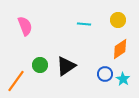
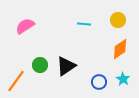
pink semicircle: rotated 102 degrees counterclockwise
blue circle: moved 6 px left, 8 px down
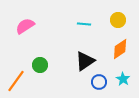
black triangle: moved 19 px right, 5 px up
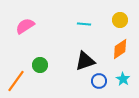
yellow circle: moved 2 px right
black triangle: rotated 15 degrees clockwise
blue circle: moved 1 px up
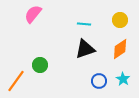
pink semicircle: moved 8 px right, 12 px up; rotated 18 degrees counterclockwise
black triangle: moved 12 px up
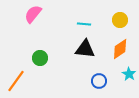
black triangle: rotated 25 degrees clockwise
green circle: moved 7 px up
cyan star: moved 6 px right, 5 px up
